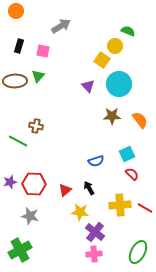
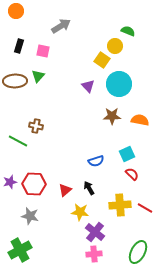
orange semicircle: rotated 42 degrees counterclockwise
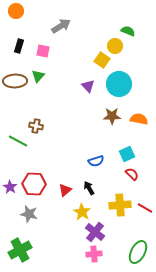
orange semicircle: moved 1 px left, 1 px up
purple star: moved 5 px down; rotated 24 degrees counterclockwise
yellow star: moved 2 px right; rotated 24 degrees clockwise
gray star: moved 1 px left, 2 px up
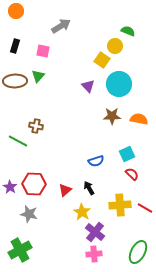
black rectangle: moved 4 px left
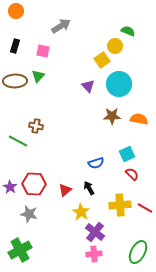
yellow square: rotated 21 degrees clockwise
blue semicircle: moved 2 px down
yellow star: moved 1 px left
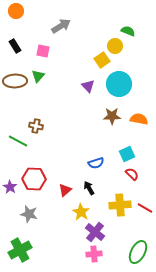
black rectangle: rotated 48 degrees counterclockwise
red hexagon: moved 5 px up
